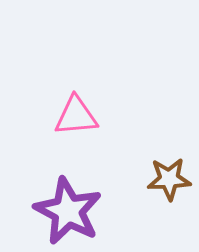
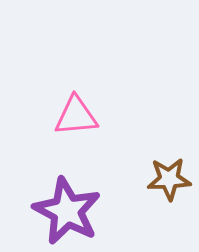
purple star: moved 1 px left
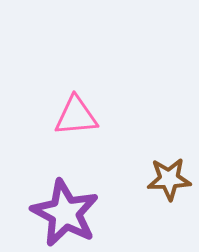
purple star: moved 2 px left, 2 px down
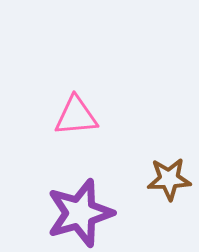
purple star: moved 15 px right; rotated 28 degrees clockwise
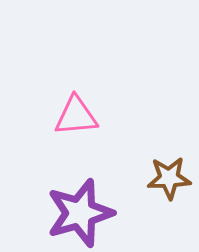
brown star: moved 1 px up
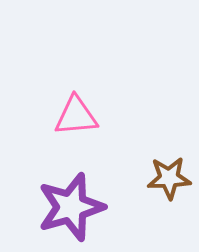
purple star: moved 9 px left, 6 px up
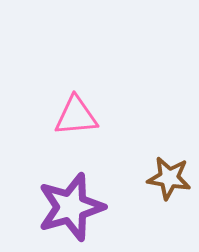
brown star: rotated 12 degrees clockwise
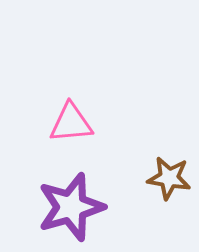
pink triangle: moved 5 px left, 7 px down
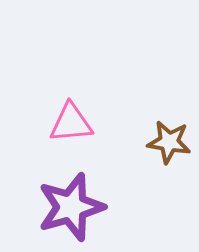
brown star: moved 36 px up
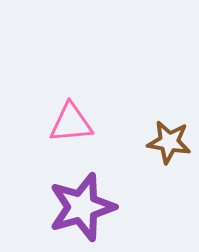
purple star: moved 11 px right
